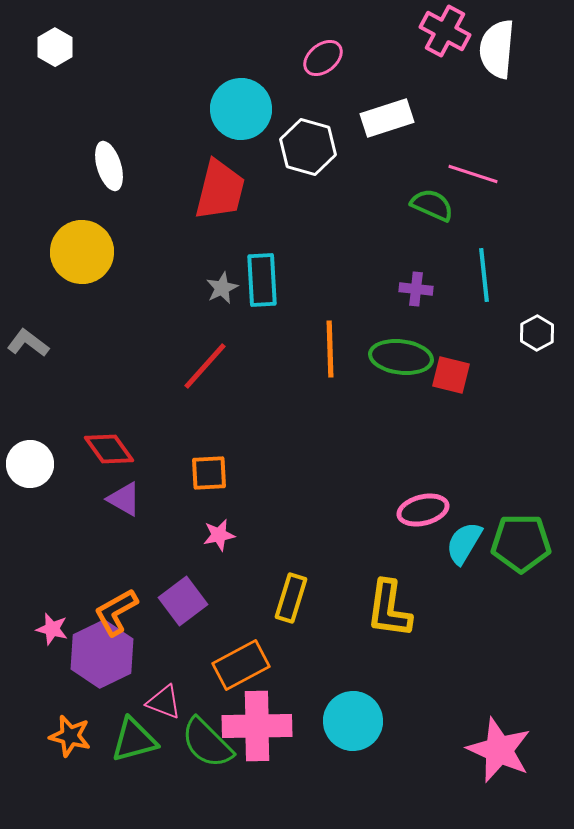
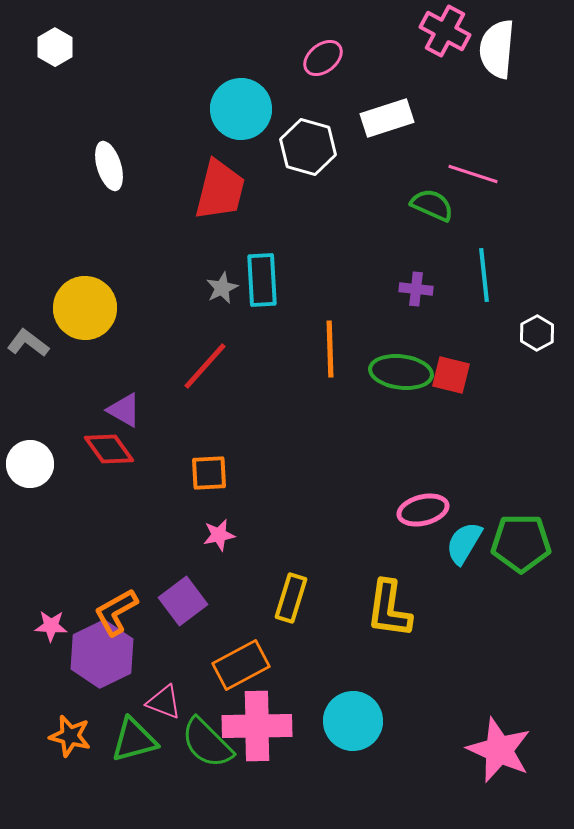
yellow circle at (82, 252): moved 3 px right, 56 px down
green ellipse at (401, 357): moved 15 px down
purple triangle at (124, 499): moved 89 px up
pink star at (52, 629): moved 1 px left, 3 px up; rotated 12 degrees counterclockwise
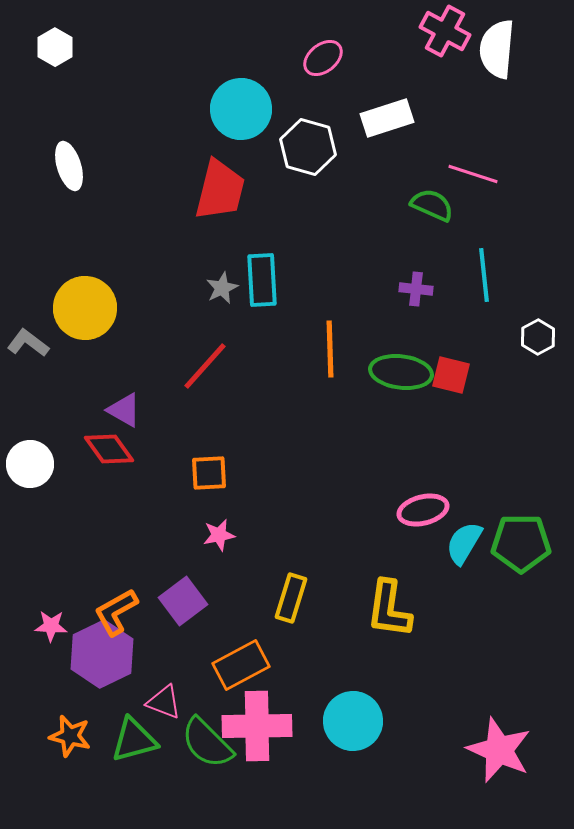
white ellipse at (109, 166): moved 40 px left
white hexagon at (537, 333): moved 1 px right, 4 px down
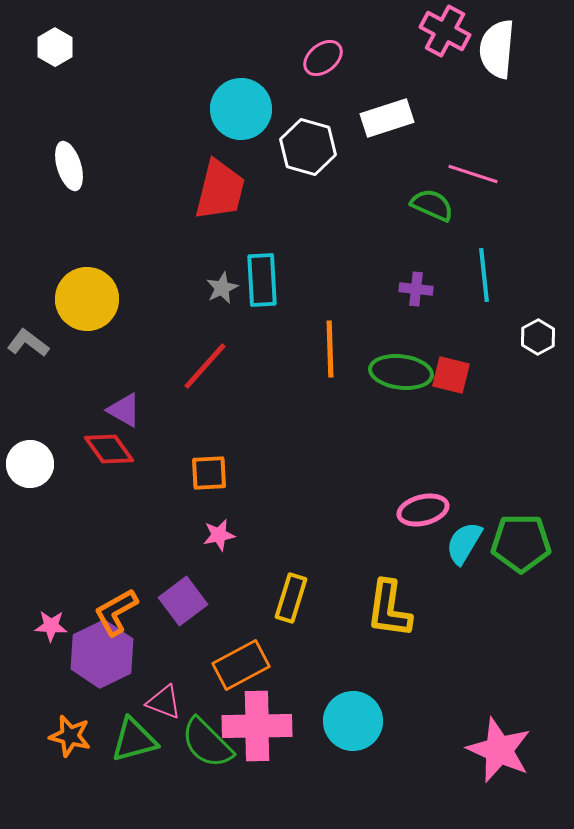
yellow circle at (85, 308): moved 2 px right, 9 px up
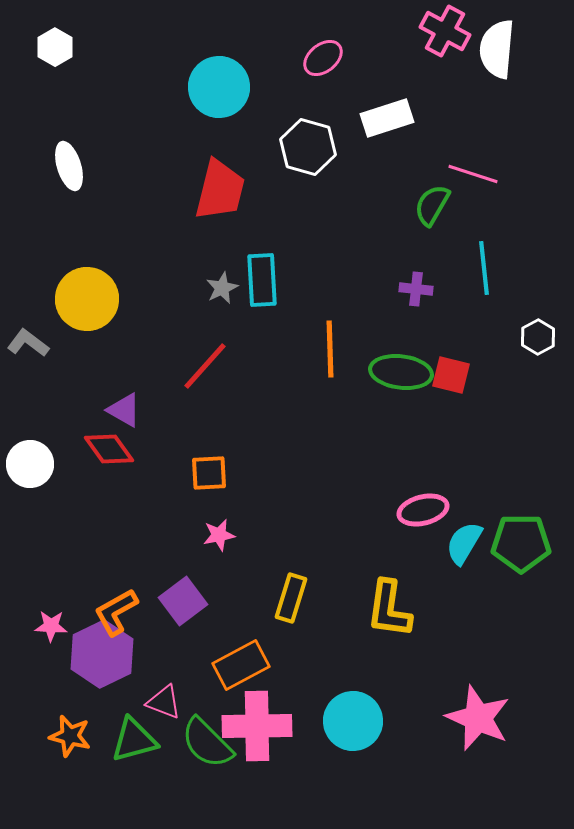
cyan circle at (241, 109): moved 22 px left, 22 px up
green semicircle at (432, 205): rotated 84 degrees counterclockwise
cyan line at (484, 275): moved 7 px up
pink star at (499, 750): moved 21 px left, 32 px up
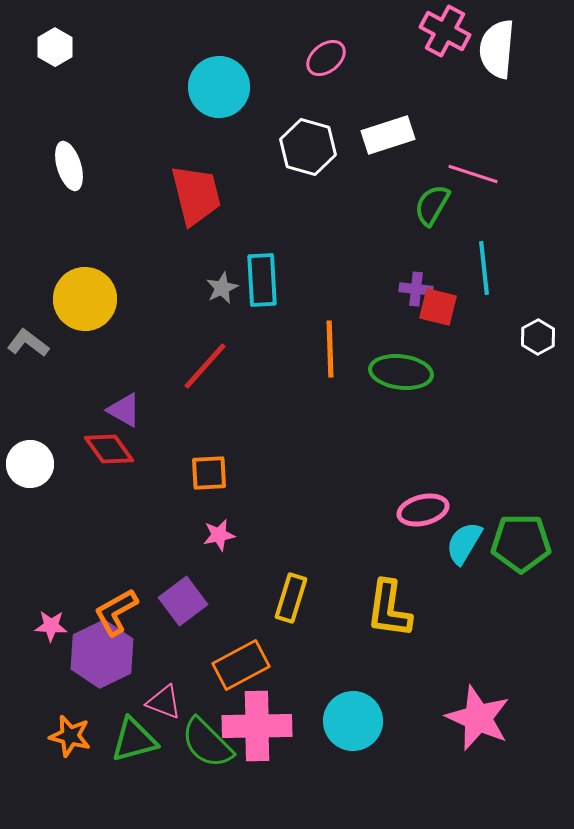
pink ellipse at (323, 58): moved 3 px right
white rectangle at (387, 118): moved 1 px right, 17 px down
red trapezoid at (220, 190): moved 24 px left, 5 px down; rotated 28 degrees counterclockwise
yellow circle at (87, 299): moved 2 px left
red square at (451, 375): moved 13 px left, 68 px up
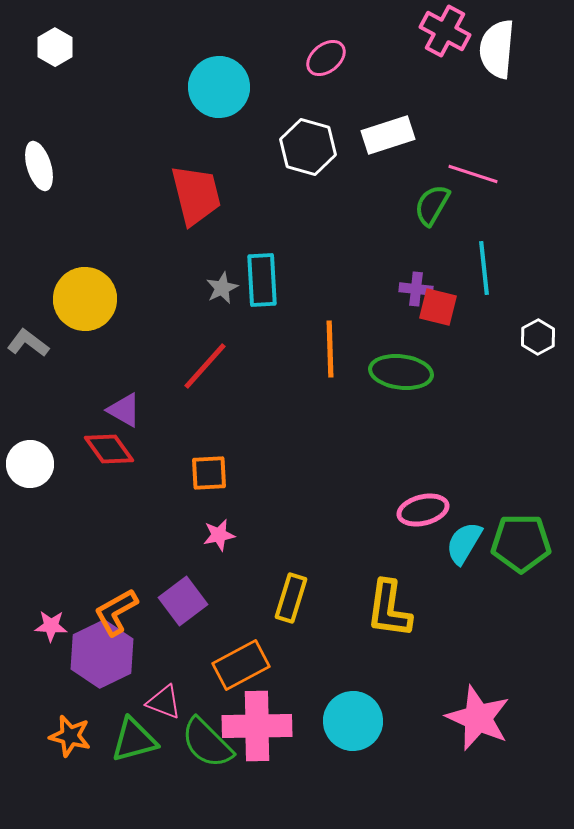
white ellipse at (69, 166): moved 30 px left
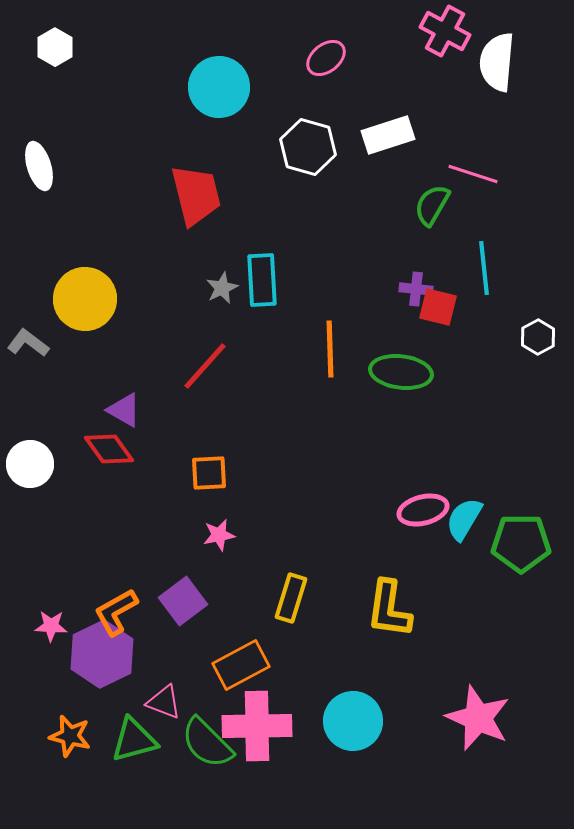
white semicircle at (497, 49): moved 13 px down
cyan semicircle at (464, 543): moved 24 px up
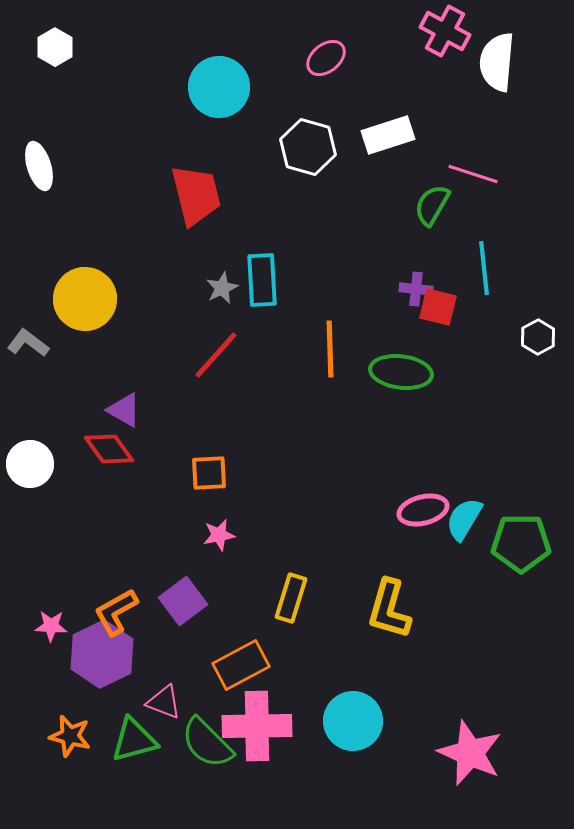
red line at (205, 366): moved 11 px right, 11 px up
yellow L-shape at (389, 609): rotated 8 degrees clockwise
pink star at (478, 718): moved 8 px left, 35 px down
